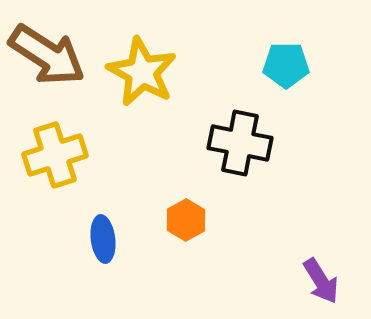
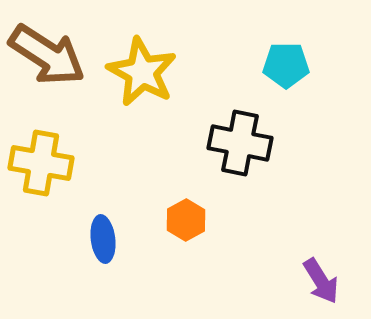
yellow cross: moved 14 px left, 8 px down; rotated 28 degrees clockwise
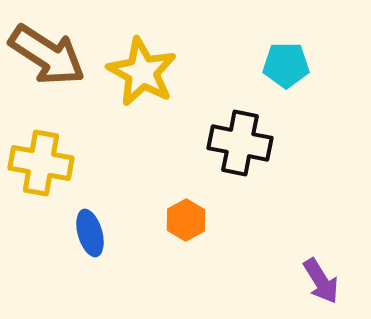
blue ellipse: moved 13 px left, 6 px up; rotated 9 degrees counterclockwise
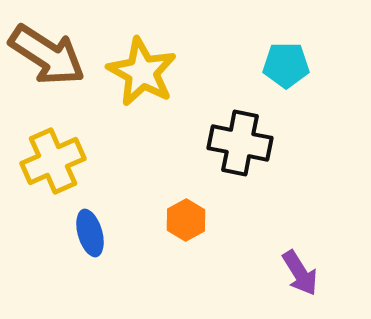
yellow cross: moved 12 px right, 2 px up; rotated 34 degrees counterclockwise
purple arrow: moved 21 px left, 8 px up
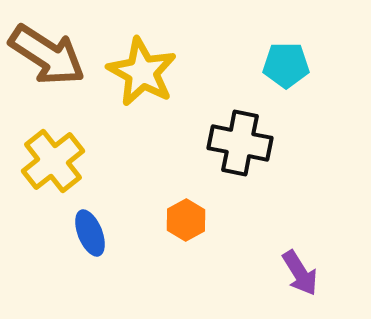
yellow cross: rotated 14 degrees counterclockwise
blue ellipse: rotated 6 degrees counterclockwise
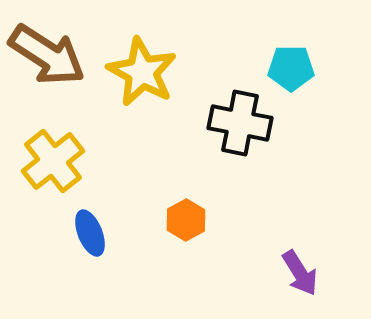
cyan pentagon: moved 5 px right, 3 px down
black cross: moved 20 px up
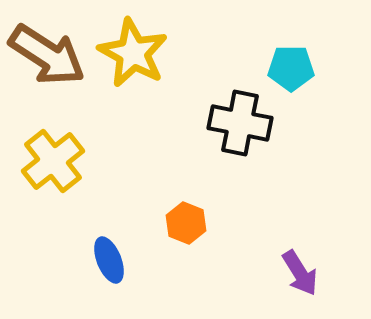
yellow star: moved 9 px left, 19 px up
orange hexagon: moved 3 px down; rotated 9 degrees counterclockwise
blue ellipse: moved 19 px right, 27 px down
